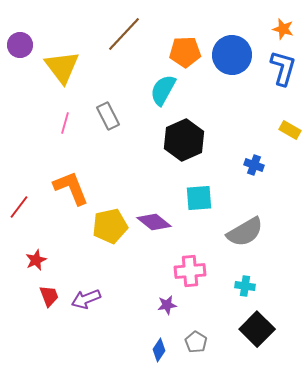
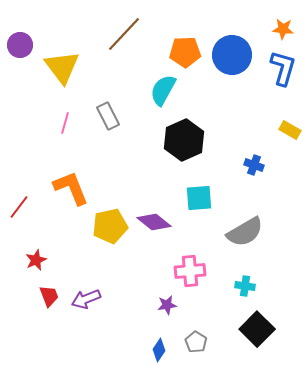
orange star: rotated 10 degrees counterclockwise
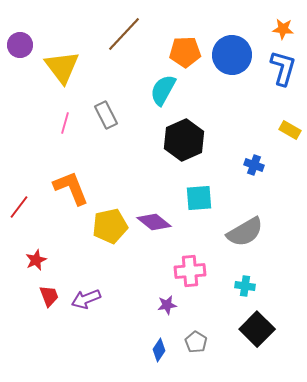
gray rectangle: moved 2 px left, 1 px up
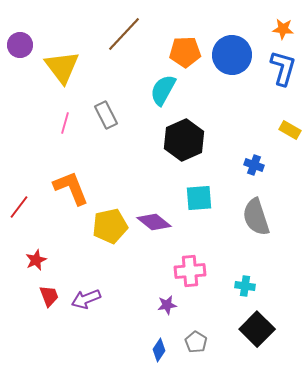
gray semicircle: moved 11 px right, 15 px up; rotated 102 degrees clockwise
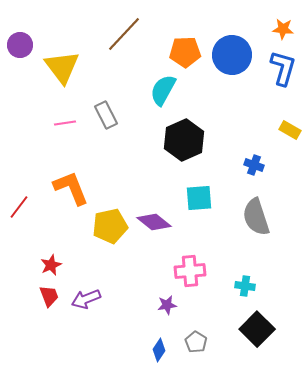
pink line: rotated 65 degrees clockwise
red star: moved 15 px right, 5 px down
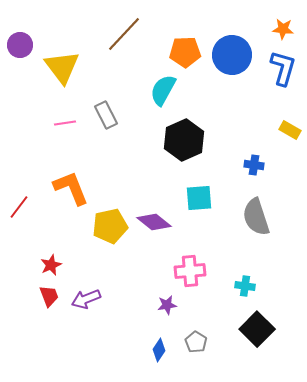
blue cross: rotated 12 degrees counterclockwise
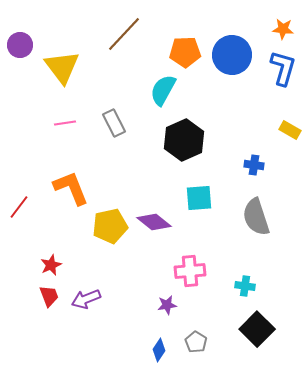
gray rectangle: moved 8 px right, 8 px down
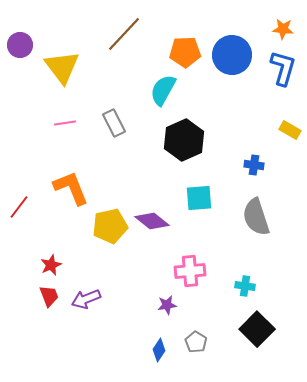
purple diamond: moved 2 px left, 1 px up
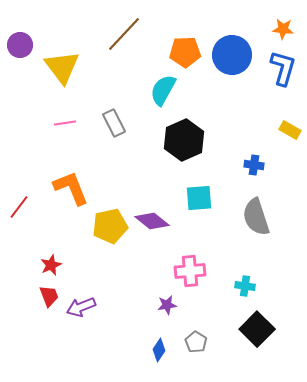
purple arrow: moved 5 px left, 8 px down
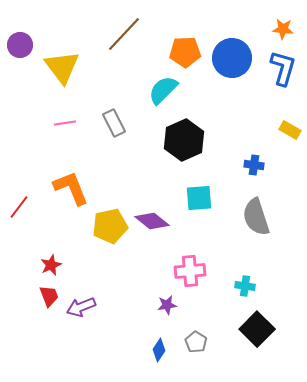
blue circle: moved 3 px down
cyan semicircle: rotated 16 degrees clockwise
